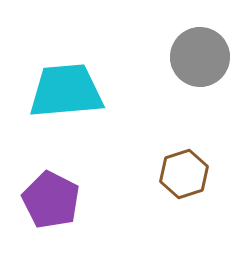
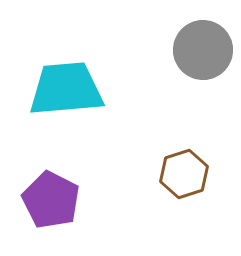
gray circle: moved 3 px right, 7 px up
cyan trapezoid: moved 2 px up
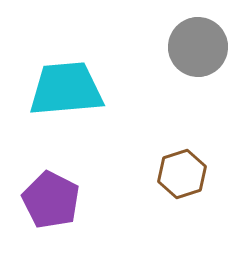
gray circle: moved 5 px left, 3 px up
brown hexagon: moved 2 px left
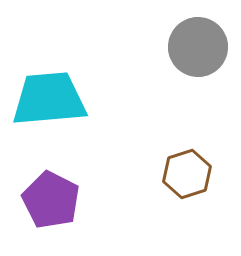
cyan trapezoid: moved 17 px left, 10 px down
brown hexagon: moved 5 px right
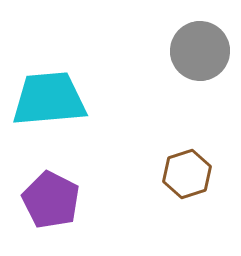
gray circle: moved 2 px right, 4 px down
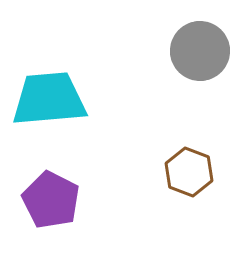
brown hexagon: moved 2 px right, 2 px up; rotated 21 degrees counterclockwise
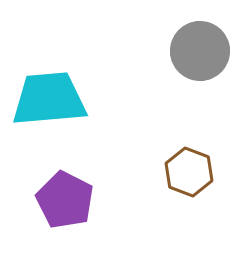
purple pentagon: moved 14 px right
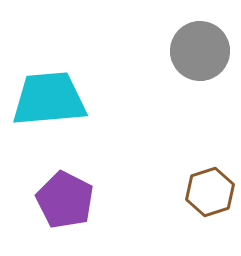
brown hexagon: moved 21 px right, 20 px down; rotated 21 degrees clockwise
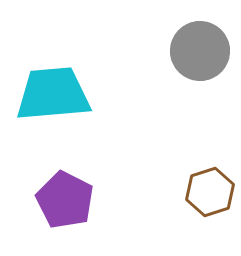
cyan trapezoid: moved 4 px right, 5 px up
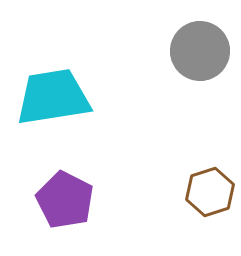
cyan trapezoid: moved 3 px down; rotated 4 degrees counterclockwise
